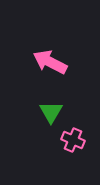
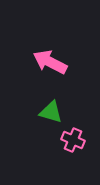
green triangle: rotated 45 degrees counterclockwise
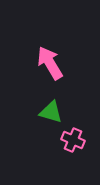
pink arrow: moved 1 px down; rotated 32 degrees clockwise
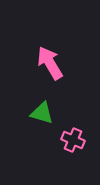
green triangle: moved 9 px left, 1 px down
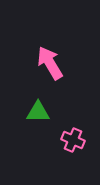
green triangle: moved 4 px left, 1 px up; rotated 15 degrees counterclockwise
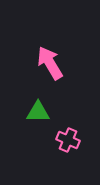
pink cross: moved 5 px left
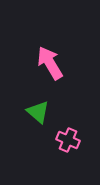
green triangle: rotated 40 degrees clockwise
